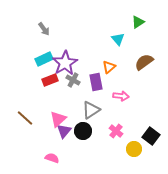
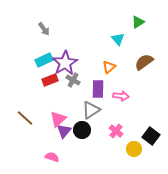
cyan rectangle: moved 1 px down
purple rectangle: moved 2 px right, 7 px down; rotated 12 degrees clockwise
black circle: moved 1 px left, 1 px up
pink semicircle: moved 1 px up
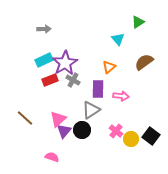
gray arrow: rotated 56 degrees counterclockwise
yellow circle: moved 3 px left, 10 px up
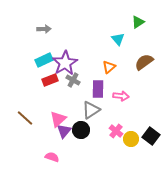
black circle: moved 1 px left
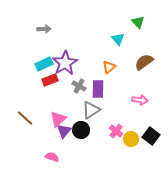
green triangle: rotated 40 degrees counterclockwise
cyan rectangle: moved 4 px down
gray cross: moved 6 px right, 6 px down
pink arrow: moved 19 px right, 4 px down
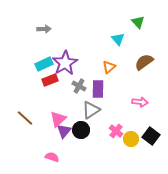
pink arrow: moved 2 px down
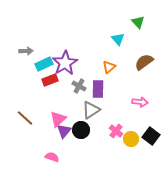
gray arrow: moved 18 px left, 22 px down
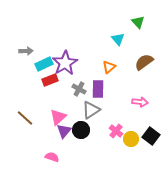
gray cross: moved 3 px down
pink triangle: moved 2 px up
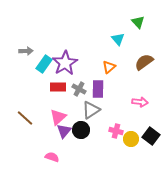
cyan rectangle: rotated 30 degrees counterclockwise
red rectangle: moved 8 px right, 7 px down; rotated 21 degrees clockwise
pink cross: rotated 24 degrees counterclockwise
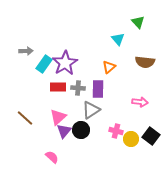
brown semicircle: moved 1 px right; rotated 138 degrees counterclockwise
gray cross: moved 1 px left, 1 px up; rotated 24 degrees counterclockwise
pink semicircle: rotated 24 degrees clockwise
